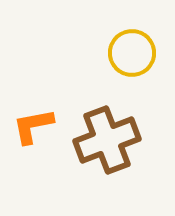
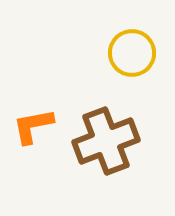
brown cross: moved 1 px left, 1 px down
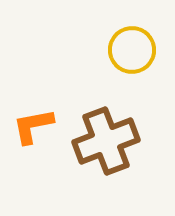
yellow circle: moved 3 px up
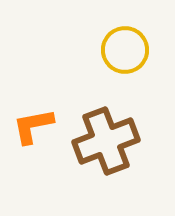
yellow circle: moved 7 px left
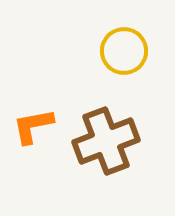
yellow circle: moved 1 px left, 1 px down
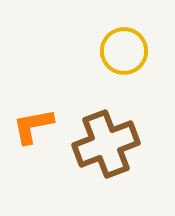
brown cross: moved 3 px down
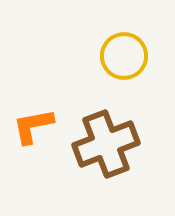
yellow circle: moved 5 px down
